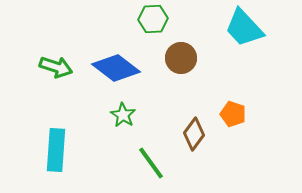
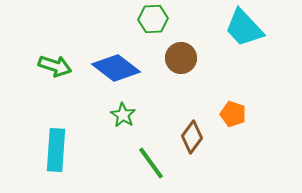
green arrow: moved 1 px left, 1 px up
brown diamond: moved 2 px left, 3 px down
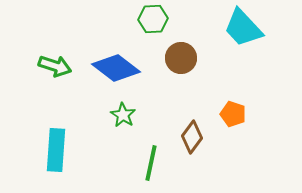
cyan trapezoid: moved 1 px left
green line: rotated 48 degrees clockwise
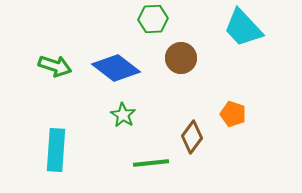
green line: rotated 72 degrees clockwise
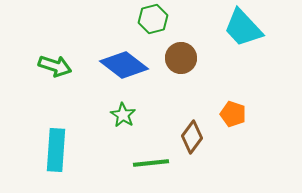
green hexagon: rotated 12 degrees counterclockwise
blue diamond: moved 8 px right, 3 px up
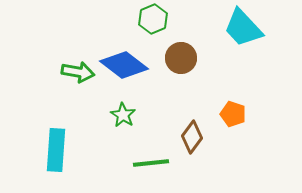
green hexagon: rotated 8 degrees counterclockwise
green arrow: moved 23 px right, 6 px down; rotated 8 degrees counterclockwise
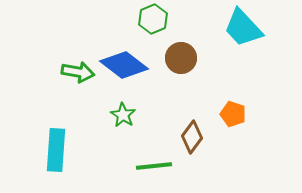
green line: moved 3 px right, 3 px down
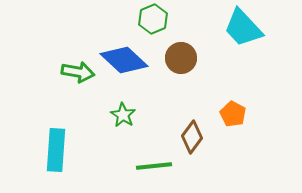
blue diamond: moved 5 px up; rotated 6 degrees clockwise
orange pentagon: rotated 10 degrees clockwise
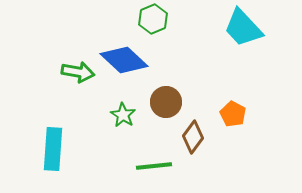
brown circle: moved 15 px left, 44 px down
brown diamond: moved 1 px right
cyan rectangle: moved 3 px left, 1 px up
